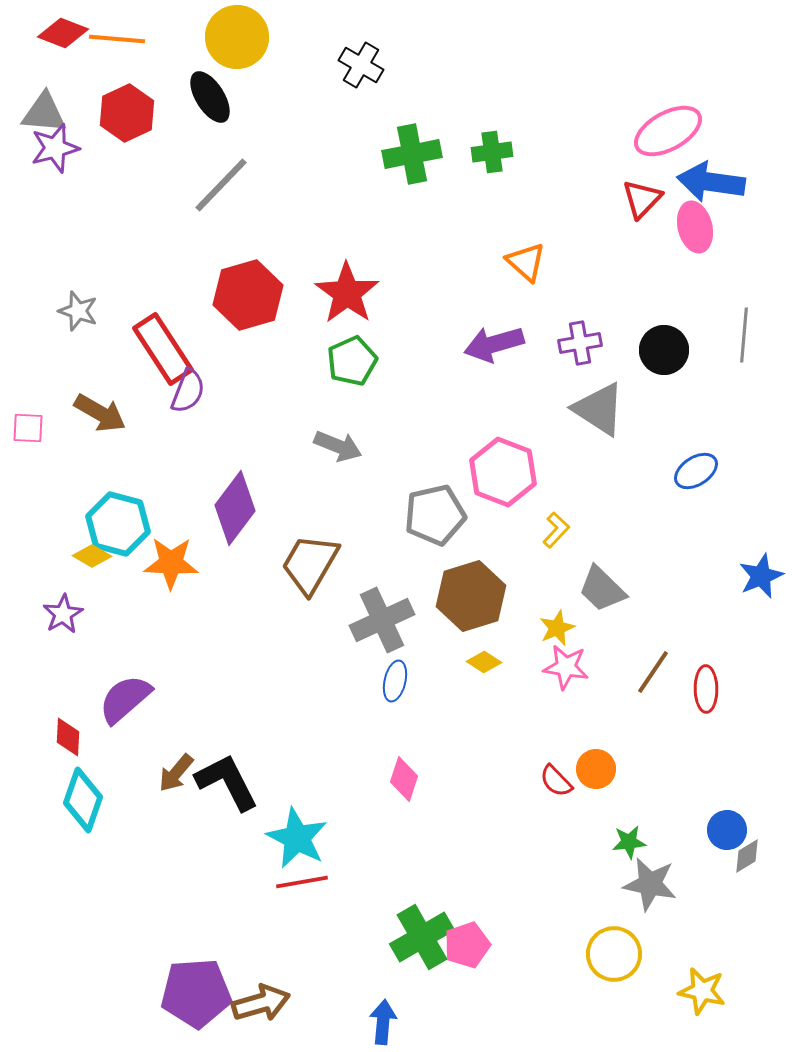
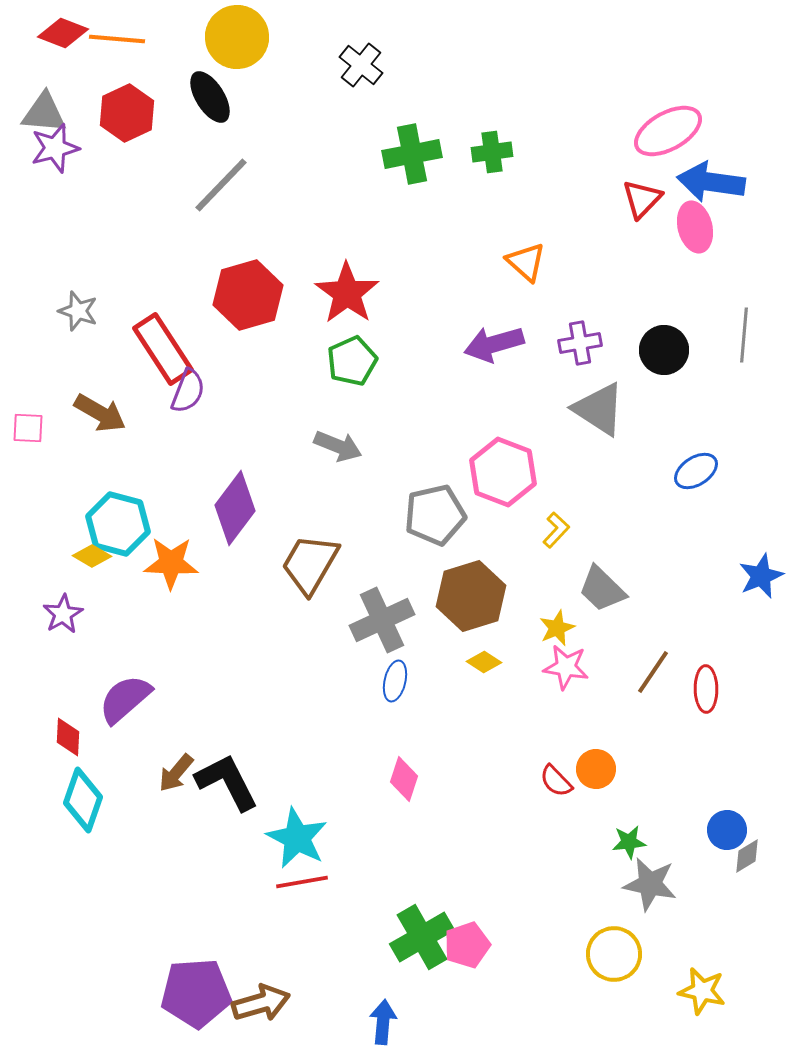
black cross at (361, 65): rotated 9 degrees clockwise
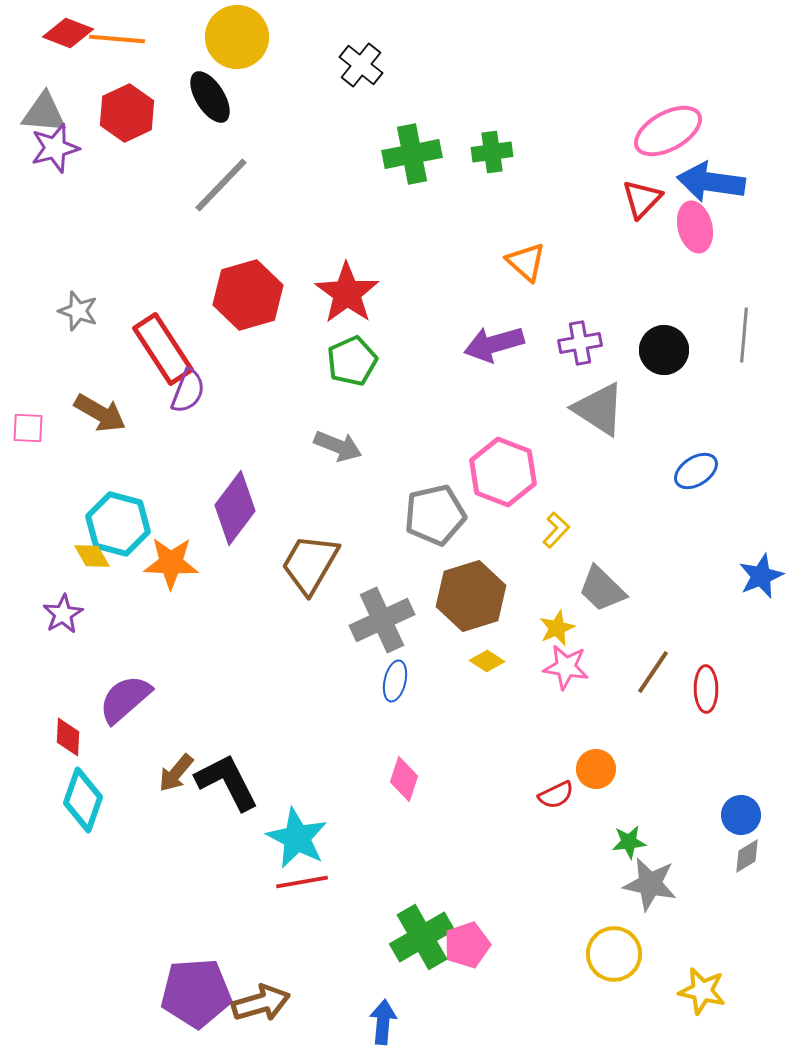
red diamond at (63, 33): moved 5 px right
yellow diamond at (92, 556): rotated 30 degrees clockwise
yellow diamond at (484, 662): moved 3 px right, 1 px up
red semicircle at (556, 781): moved 14 px down; rotated 72 degrees counterclockwise
blue circle at (727, 830): moved 14 px right, 15 px up
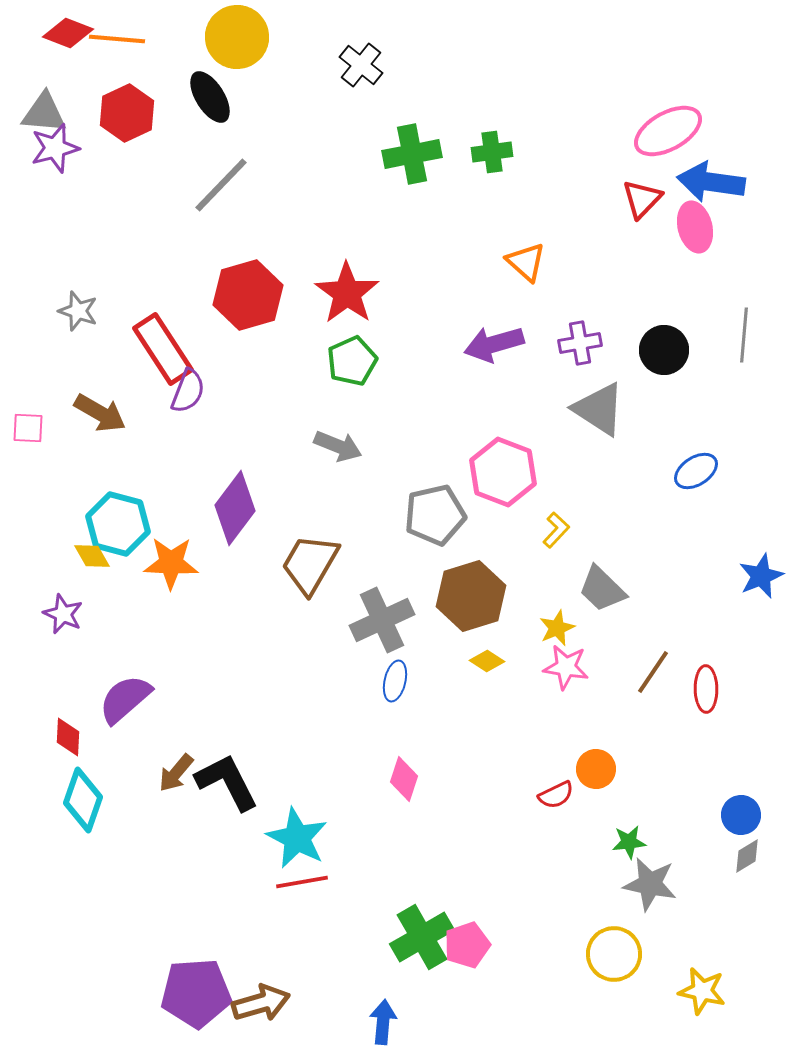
purple star at (63, 614): rotated 18 degrees counterclockwise
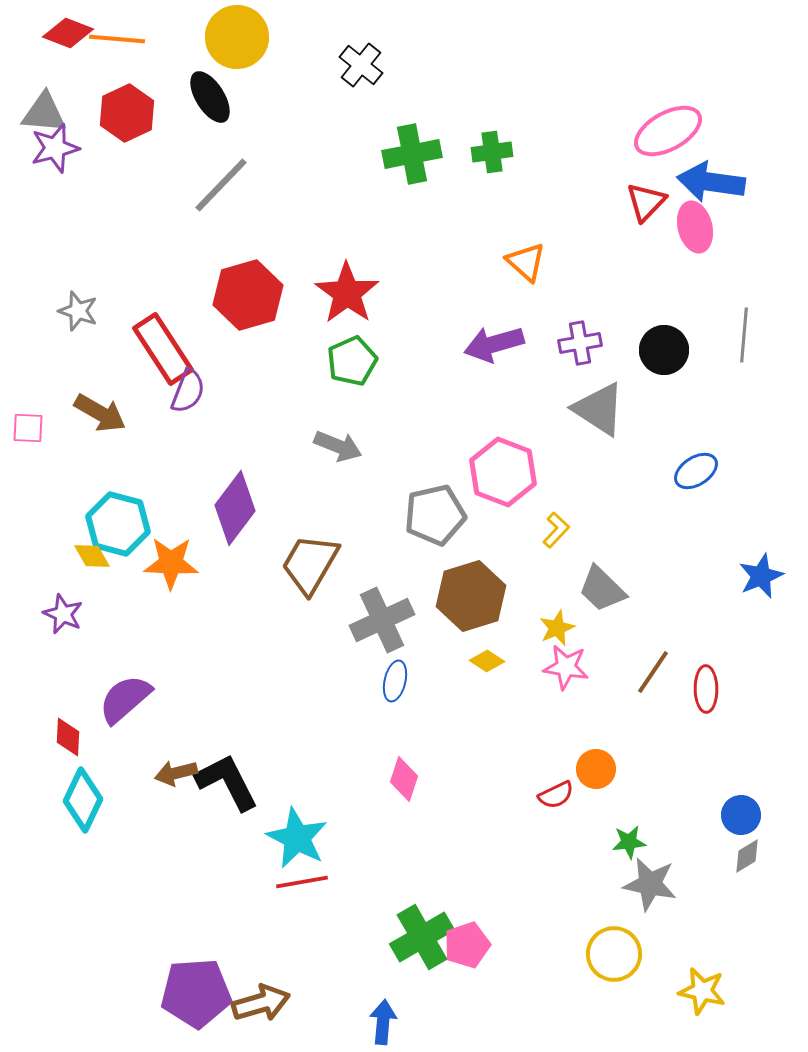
red triangle at (642, 199): moved 4 px right, 3 px down
brown arrow at (176, 773): rotated 36 degrees clockwise
cyan diamond at (83, 800): rotated 6 degrees clockwise
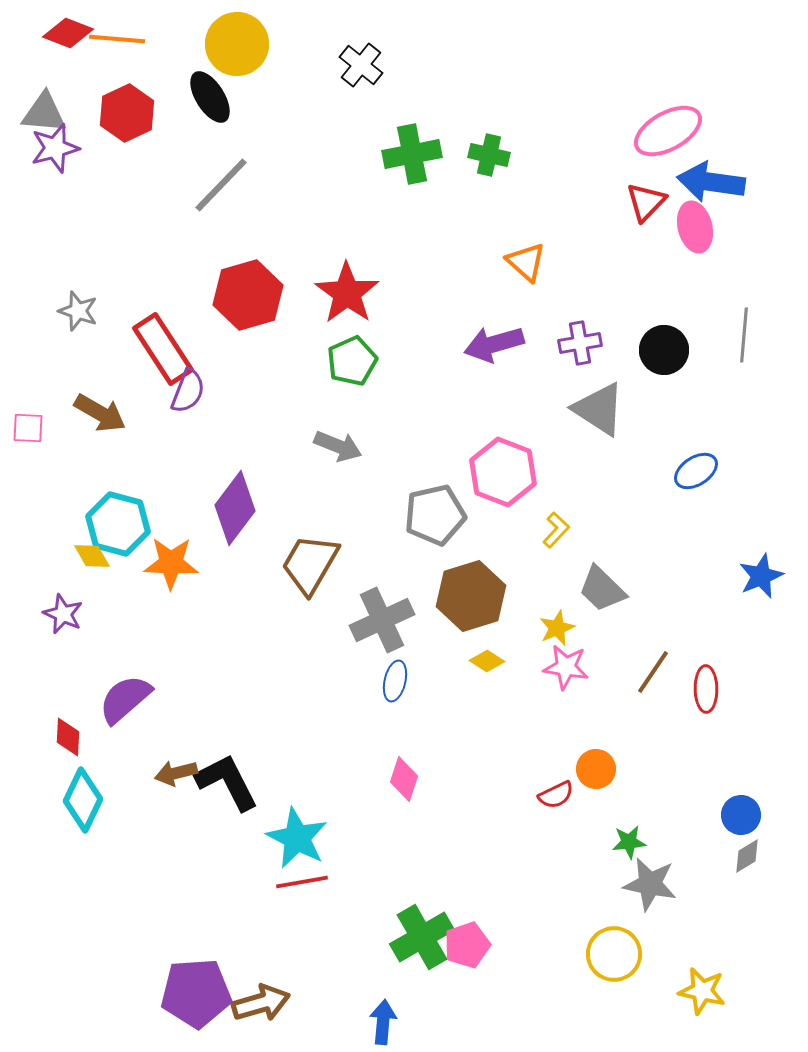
yellow circle at (237, 37): moved 7 px down
green cross at (492, 152): moved 3 px left, 3 px down; rotated 21 degrees clockwise
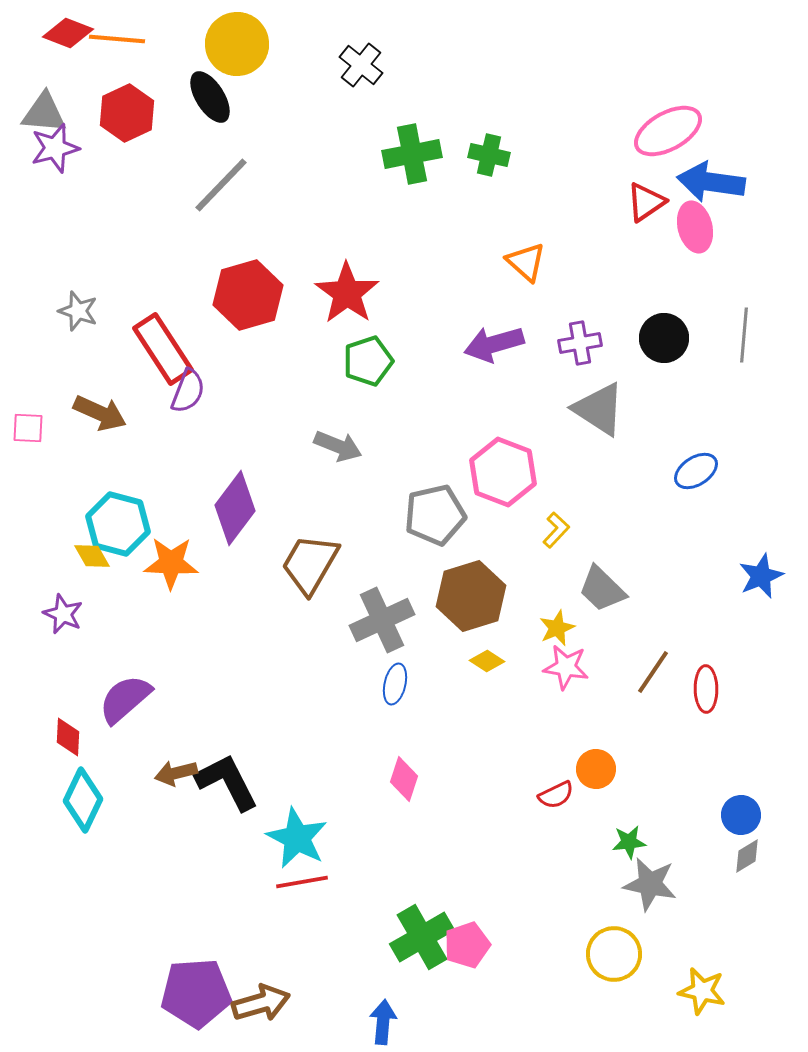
red triangle at (646, 202): rotated 12 degrees clockwise
black circle at (664, 350): moved 12 px up
green pentagon at (352, 361): moved 16 px right; rotated 6 degrees clockwise
brown arrow at (100, 413): rotated 6 degrees counterclockwise
blue ellipse at (395, 681): moved 3 px down
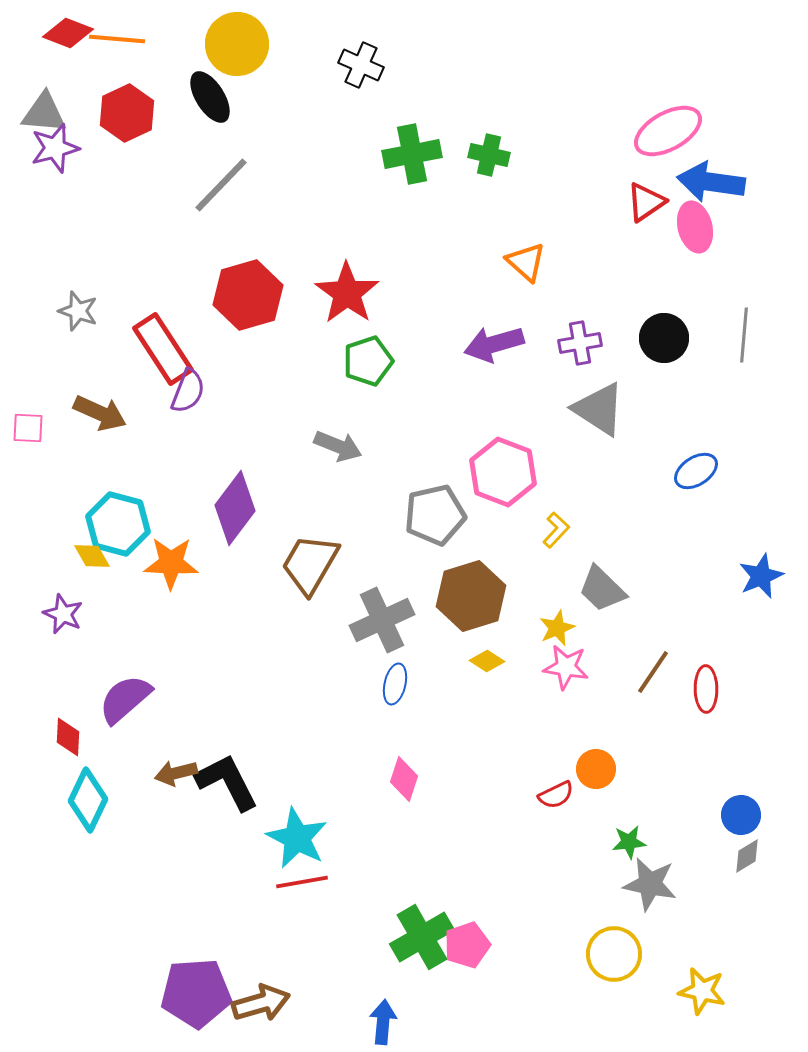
black cross at (361, 65): rotated 15 degrees counterclockwise
cyan diamond at (83, 800): moved 5 px right
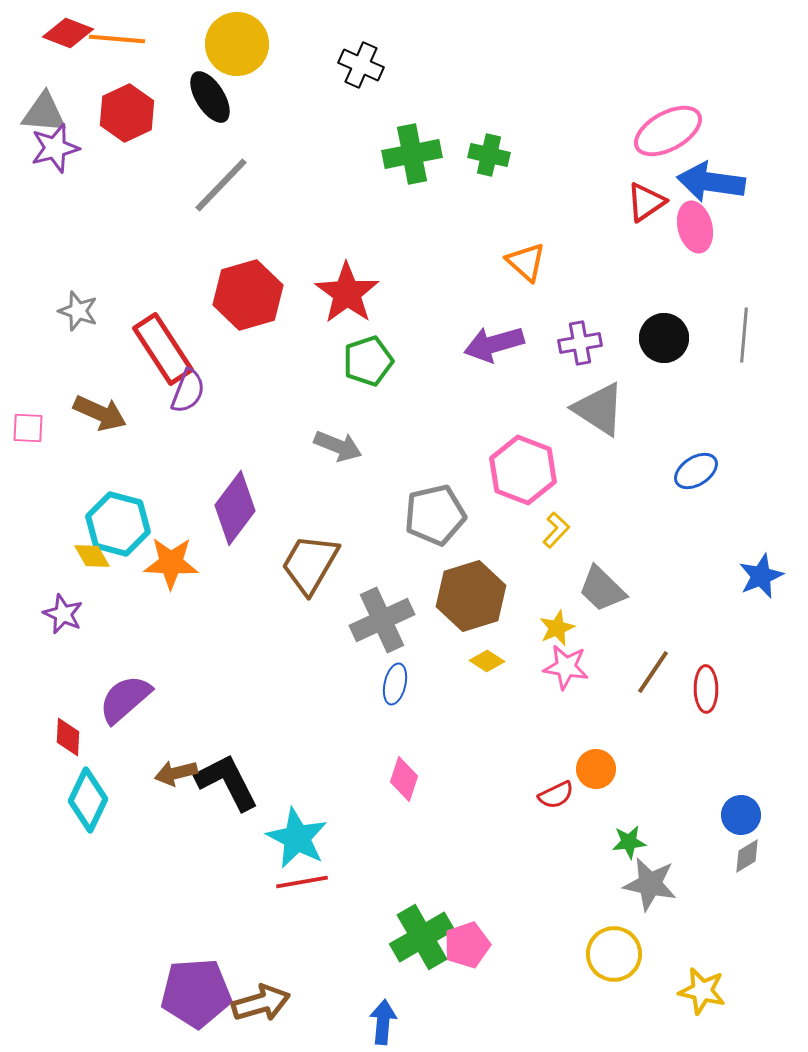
pink hexagon at (503, 472): moved 20 px right, 2 px up
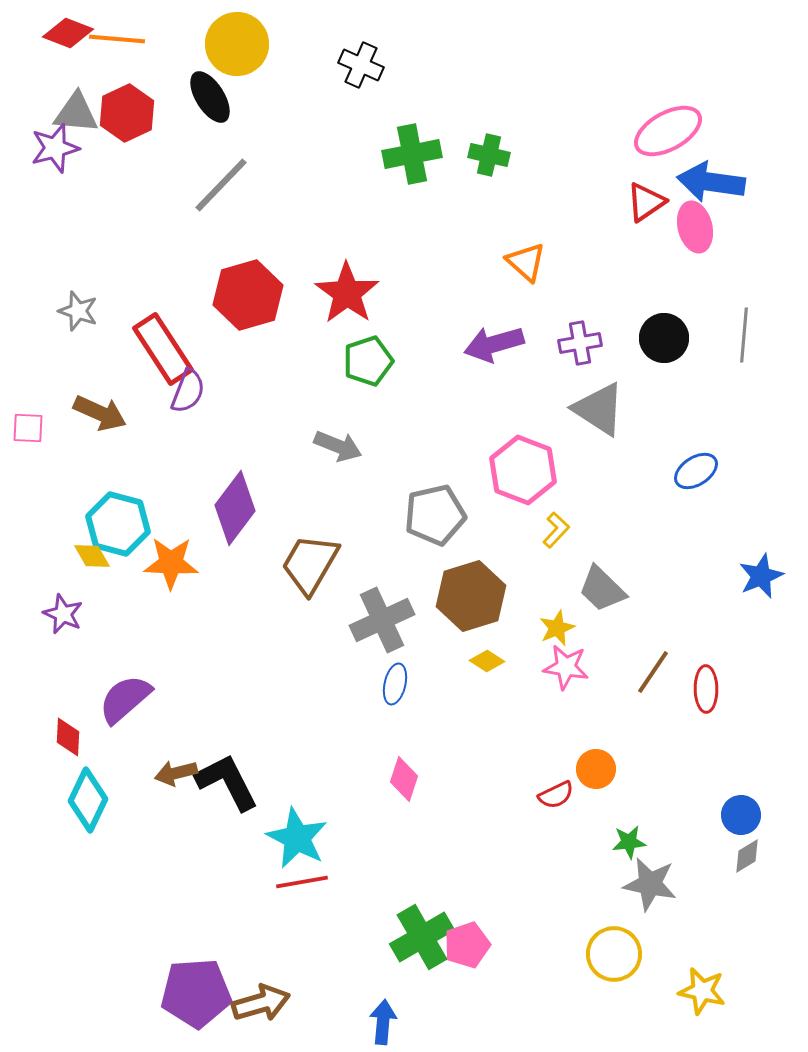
gray triangle at (44, 113): moved 32 px right
